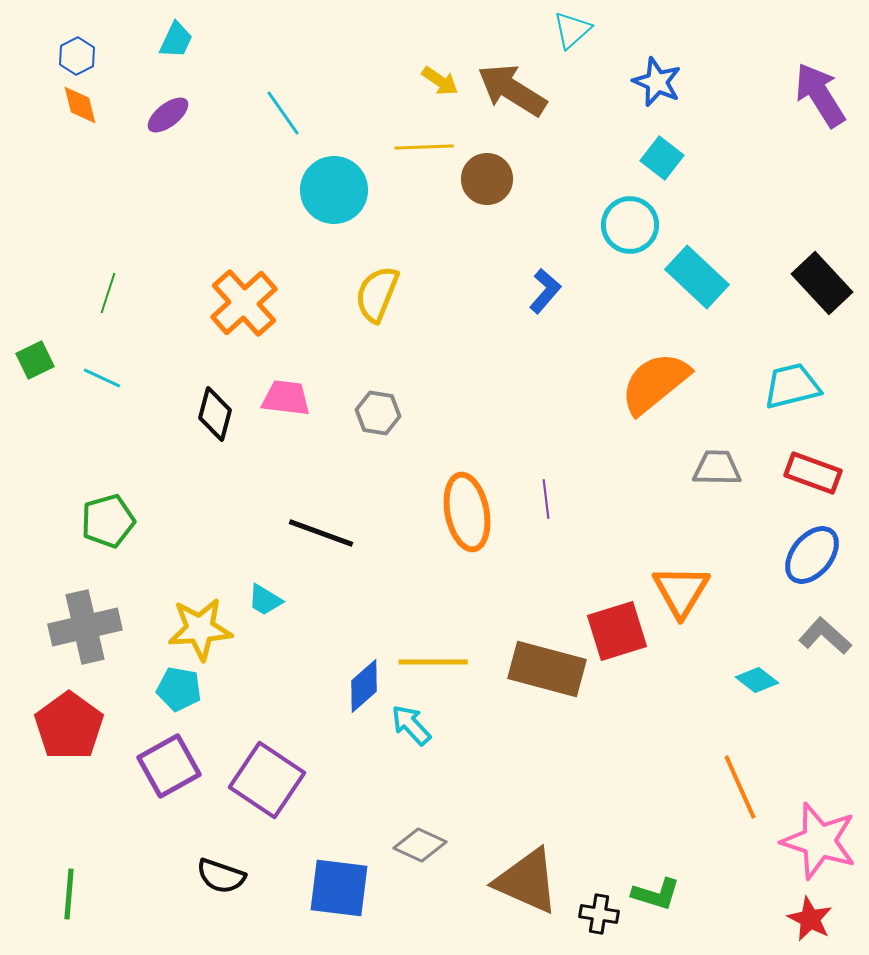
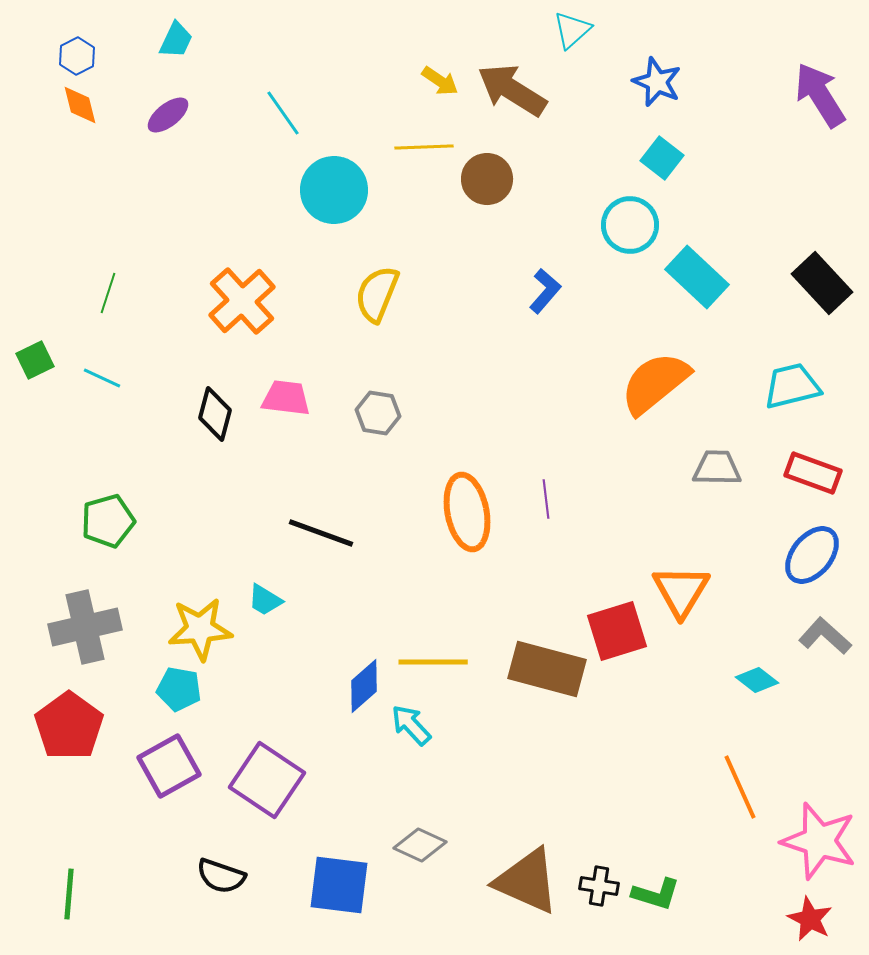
orange cross at (244, 303): moved 2 px left, 2 px up
blue square at (339, 888): moved 3 px up
black cross at (599, 914): moved 28 px up
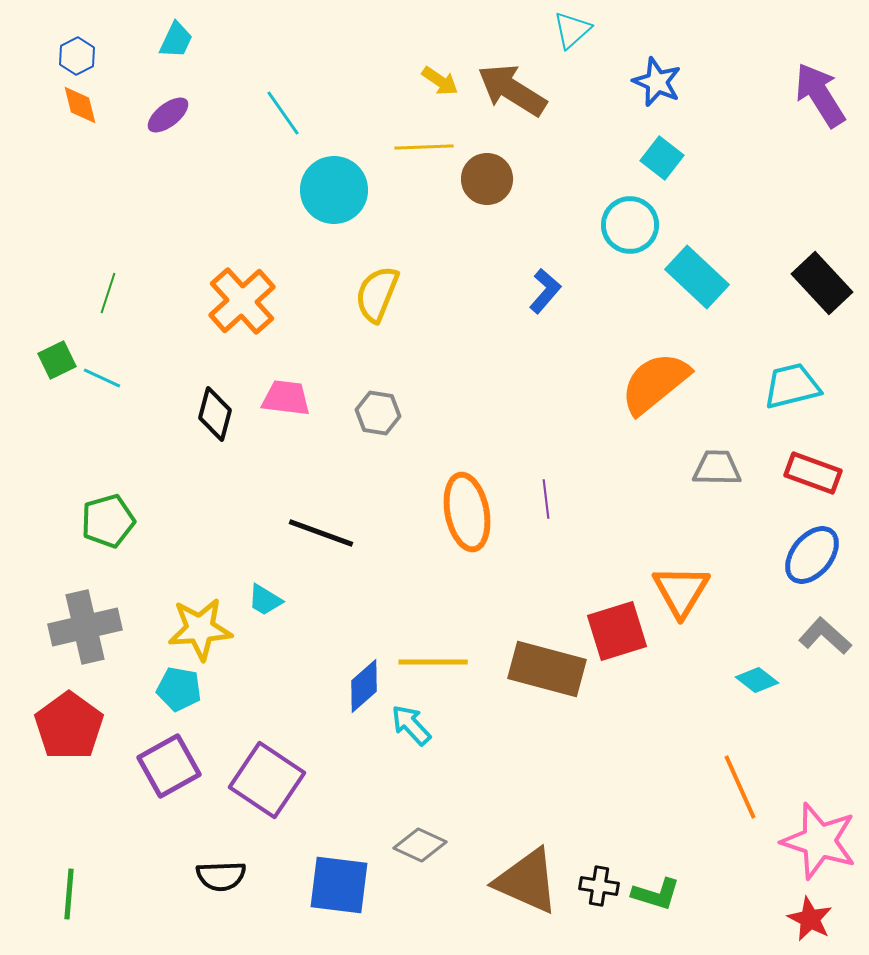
green square at (35, 360): moved 22 px right
black semicircle at (221, 876): rotated 21 degrees counterclockwise
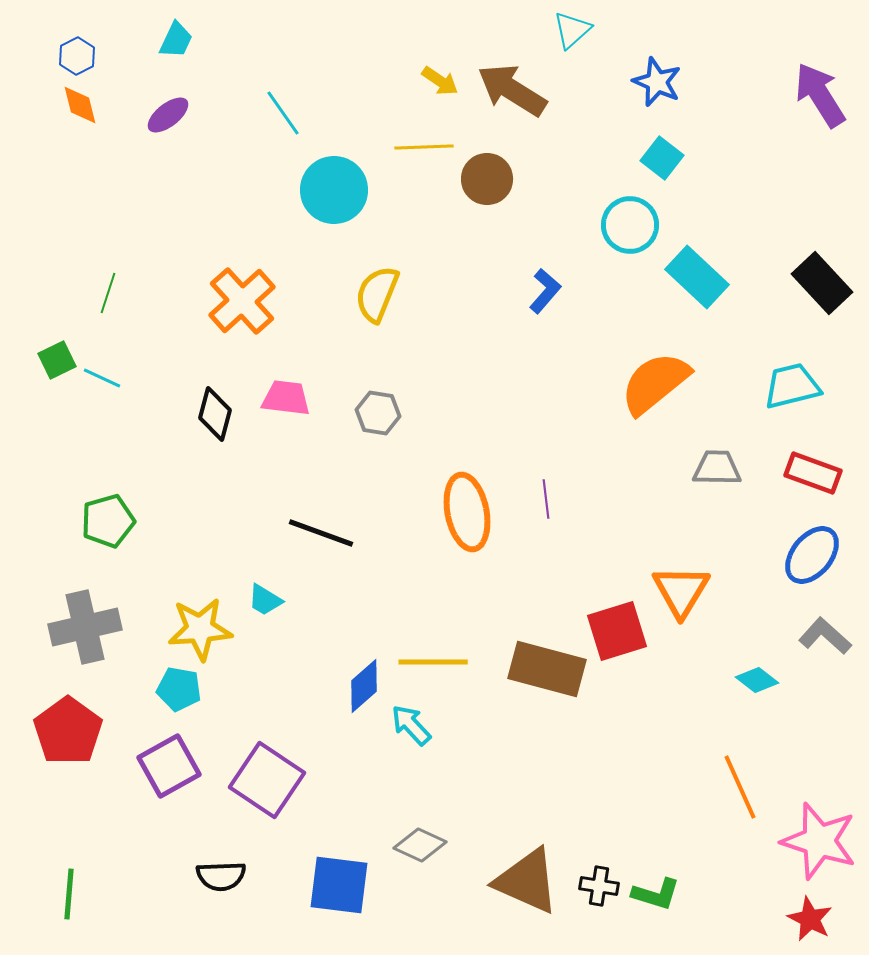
red pentagon at (69, 726): moved 1 px left, 5 px down
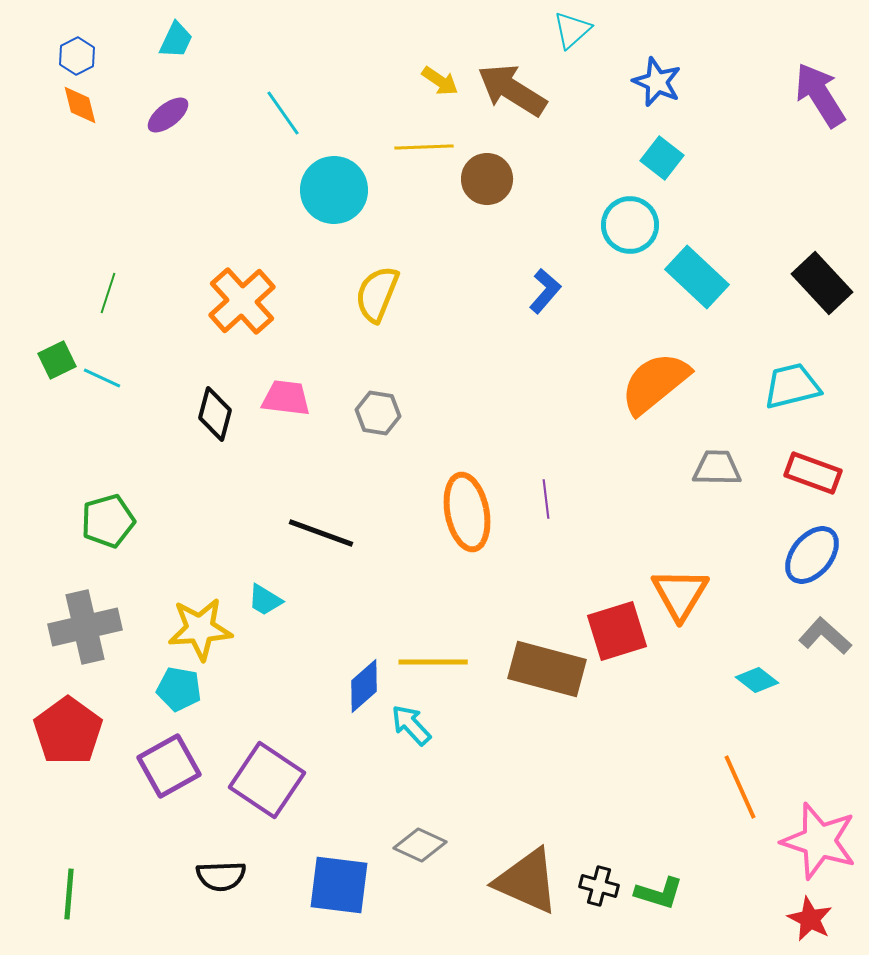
orange triangle at (681, 591): moved 1 px left, 3 px down
black cross at (599, 886): rotated 6 degrees clockwise
green L-shape at (656, 894): moved 3 px right, 1 px up
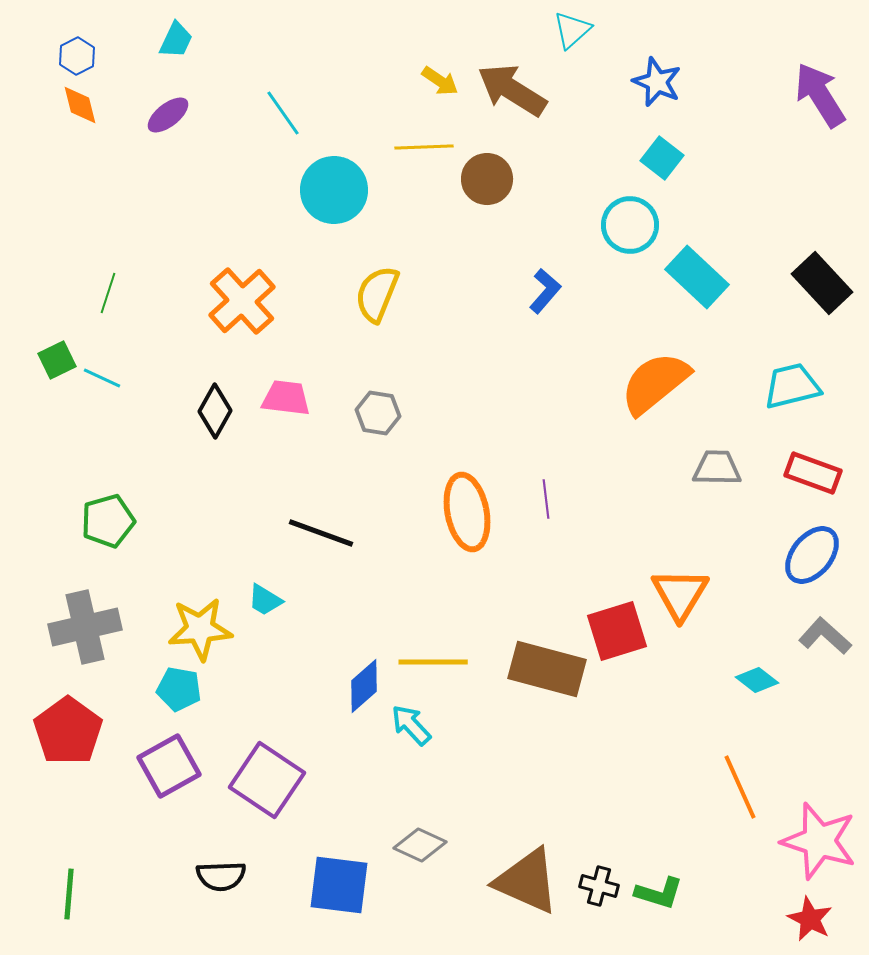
black diamond at (215, 414): moved 3 px up; rotated 14 degrees clockwise
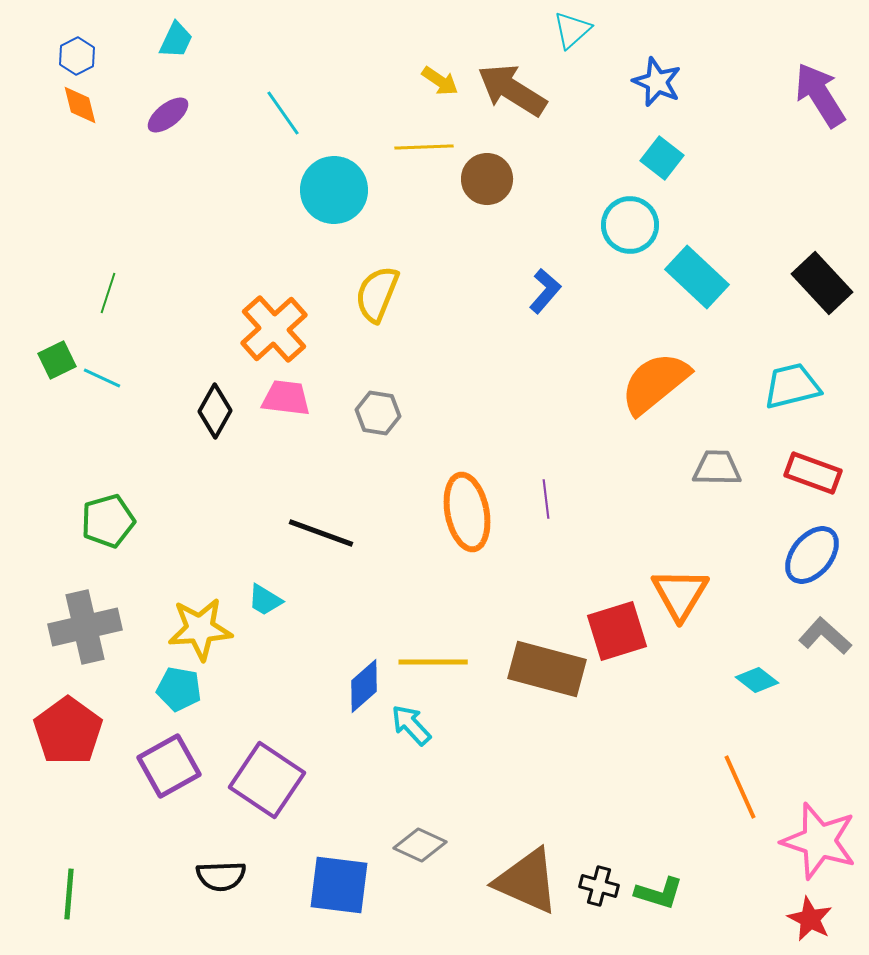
orange cross at (242, 301): moved 32 px right, 28 px down
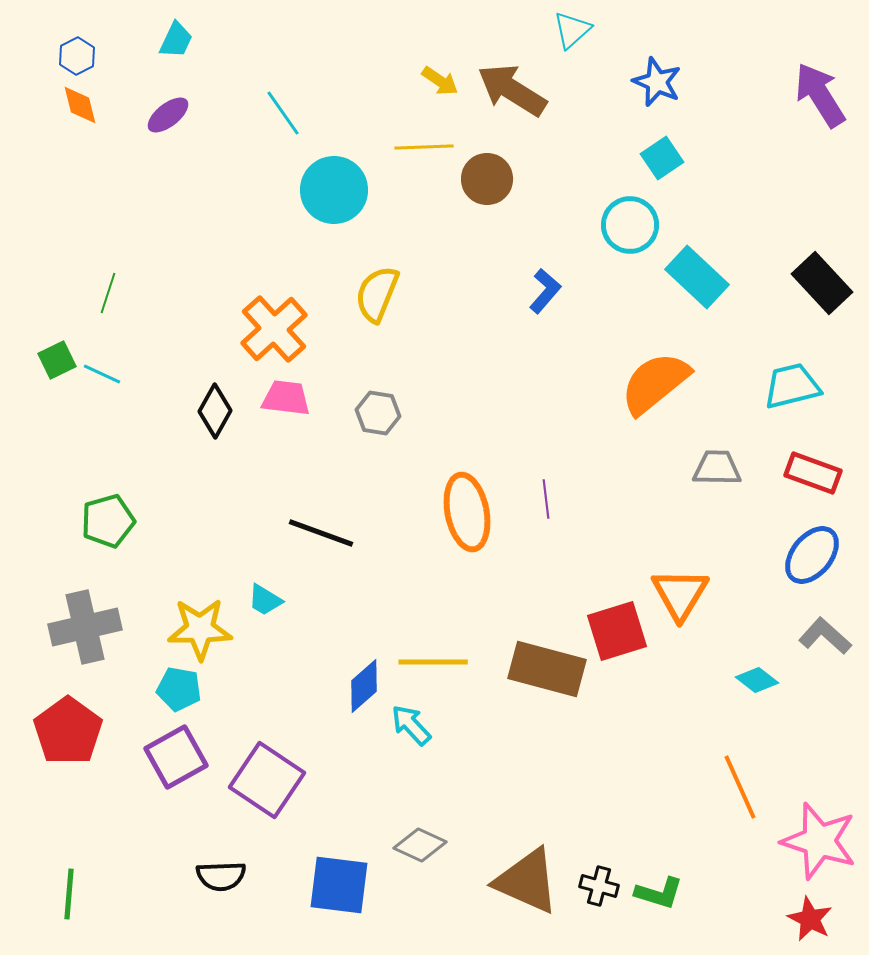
cyan square at (662, 158): rotated 18 degrees clockwise
cyan line at (102, 378): moved 4 px up
yellow star at (200, 629): rotated 4 degrees clockwise
purple square at (169, 766): moved 7 px right, 9 px up
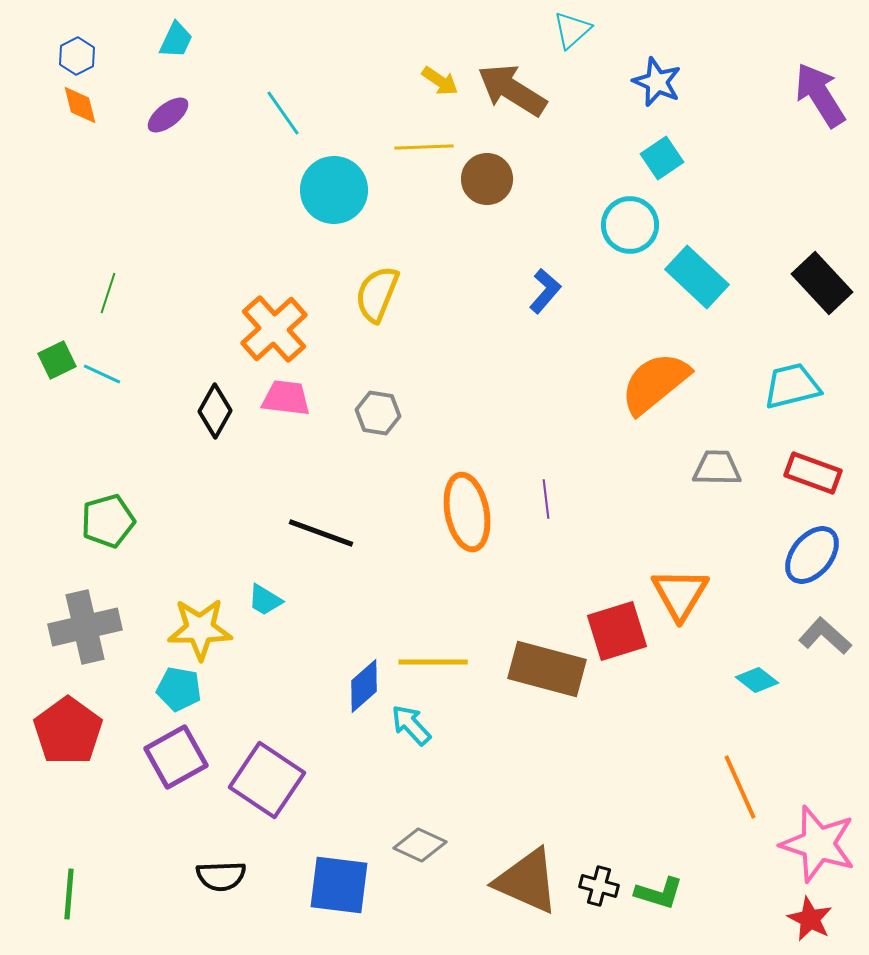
pink star at (819, 841): moved 1 px left, 3 px down
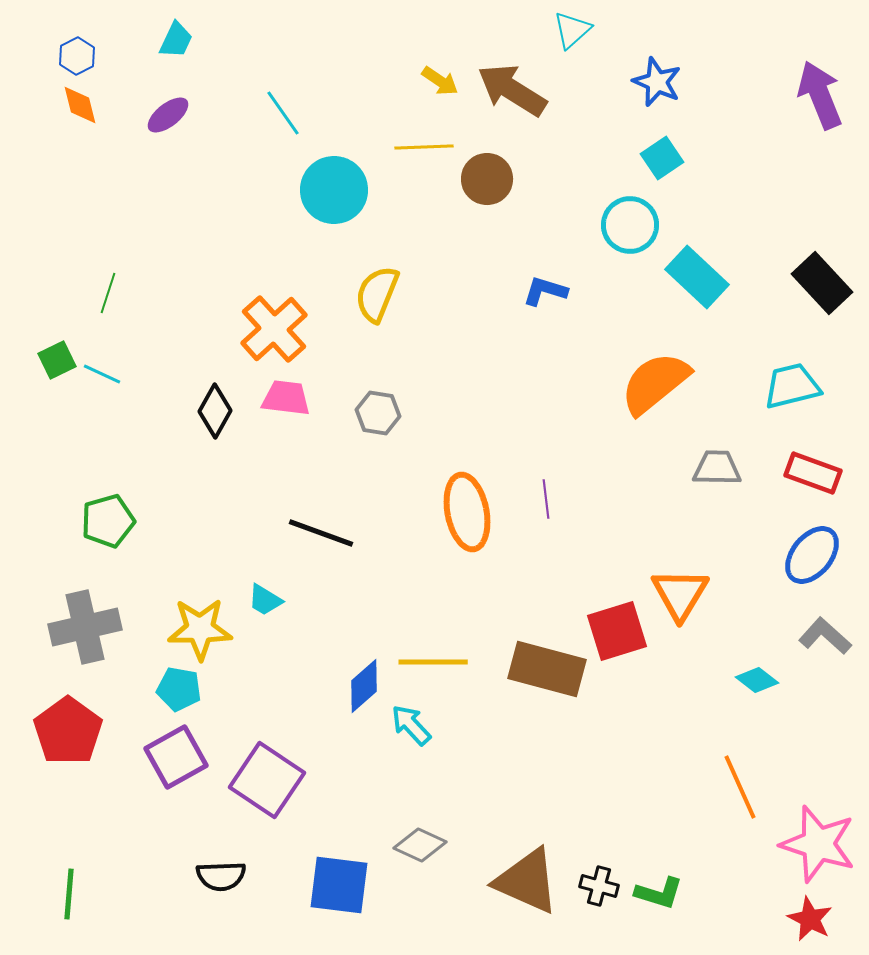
purple arrow at (820, 95): rotated 10 degrees clockwise
blue L-shape at (545, 291): rotated 114 degrees counterclockwise
